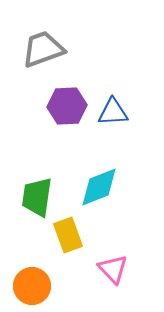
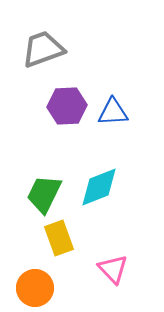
green trapezoid: moved 7 px right, 3 px up; rotated 18 degrees clockwise
yellow rectangle: moved 9 px left, 3 px down
orange circle: moved 3 px right, 2 px down
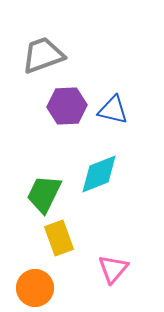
gray trapezoid: moved 6 px down
blue triangle: moved 2 px up; rotated 16 degrees clockwise
cyan diamond: moved 13 px up
pink triangle: rotated 24 degrees clockwise
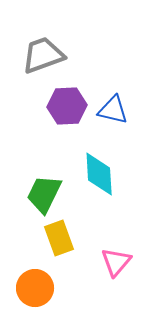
cyan diamond: rotated 72 degrees counterclockwise
pink triangle: moved 3 px right, 7 px up
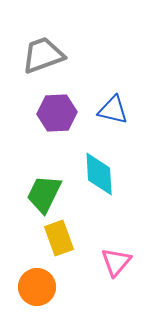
purple hexagon: moved 10 px left, 7 px down
orange circle: moved 2 px right, 1 px up
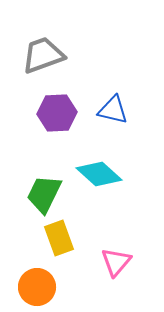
cyan diamond: rotated 45 degrees counterclockwise
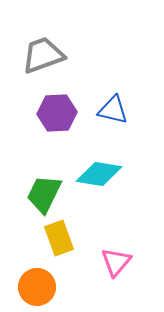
cyan diamond: rotated 33 degrees counterclockwise
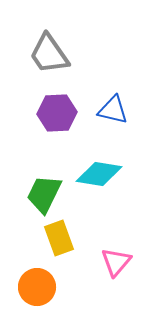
gray trapezoid: moved 6 px right, 1 px up; rotated 105 degrees counterclockwise
